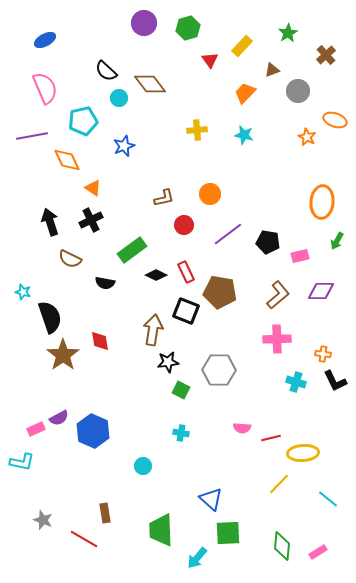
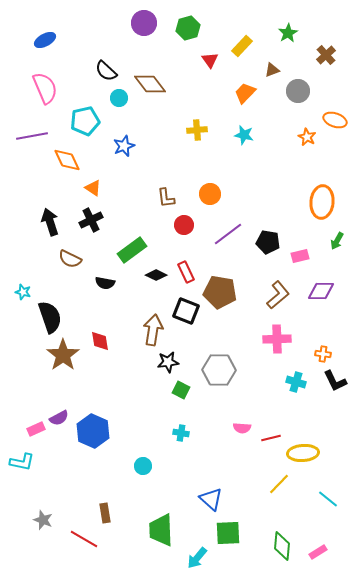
cyan pentagon at (83, 121): moved 2 px right
brown L-shape at (164, 198): moved 2 px right; rotated 95 degrees clockwise
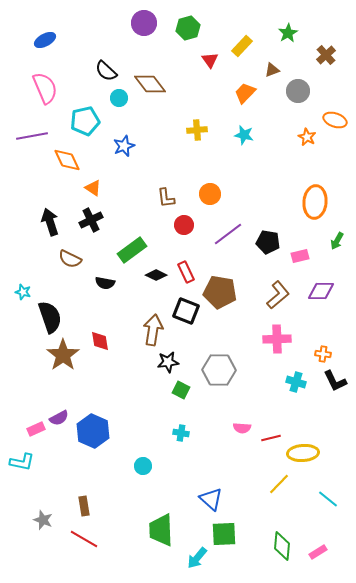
orange ellipse at (322, 202): moved 7 px left
brown rectangle at (105, 513): moved 21 px left, 7 px up
green square at (228, 533): moved 4 px left, 1 px down
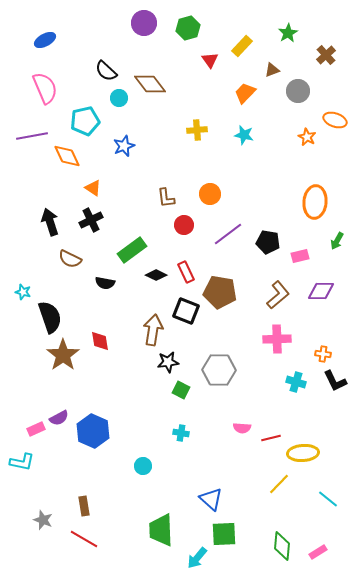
orange diamond at (67, 160): moved 4 px up
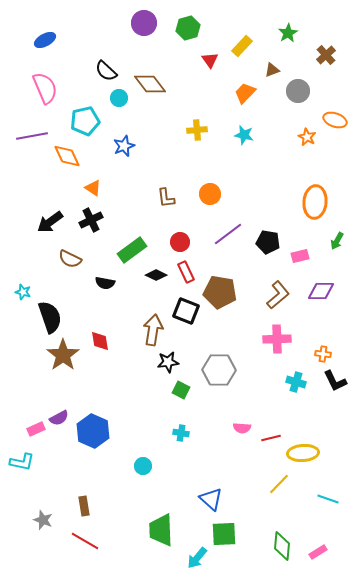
black arrow at (50, 222): rotated 108 degrees counterclockwise
red circle at (184, 225): moved 4 px left, 17 px down
cyan line at (328, 499): rotated 20 degrees counterclockwise
red line at (84, 539): moved 1 px right, 2 px down
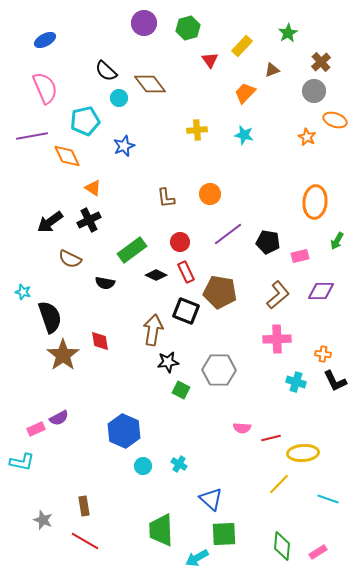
brown cross at (326, 55): moved 5 px left, 7 px down
gray circle at (298, 91): moved 16 px right
black cross at (91, 220): moved 2 px left
blue hexagon at (93, 431): moved 31 px right
cyan cross at (181, 433): moved 2 px left, 31 px down; rotated 21 degrees clockwise
cyan arrow at (197, 558): rotated 20 degrees clockwise
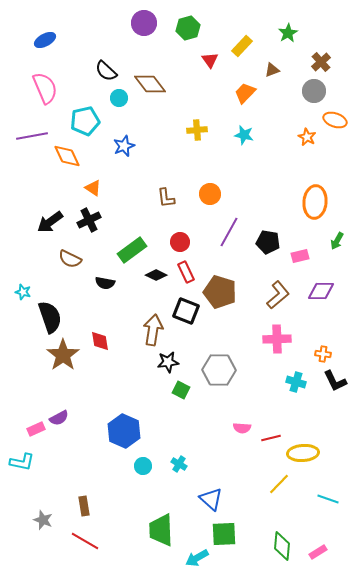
purple line at (228, 234): moved 1 px right, 2 px up; rotated 24 degrees counterclockwise
brown pentagon at (220, 292): rotated 8 degrees clockwise
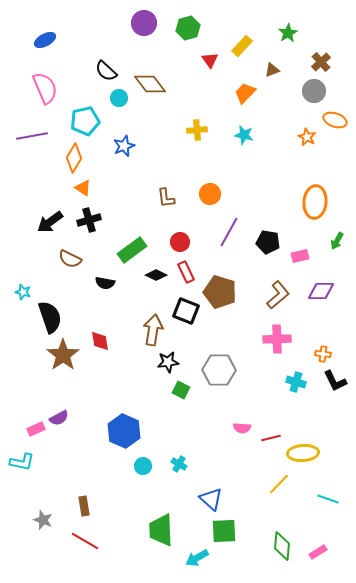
orange diamond at (67, 156): moved 7 px right, 2 px down; rotated 56 degrees clockwise
orange triangle at (93, 188): moved 10 px left
black cross at (89, 220): rotated 10 degrees clockwise
green square at (224, 534): moved 3 px up
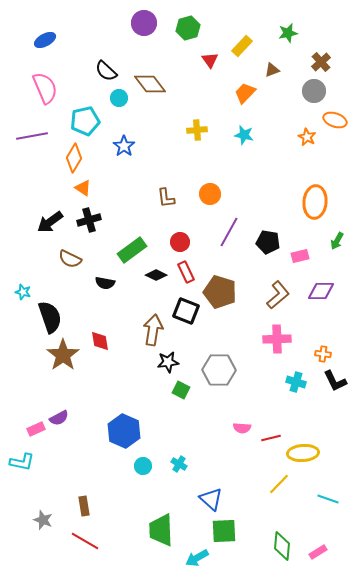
green star at (288, 33): rotated 18 degrees clockwise
blue star at (124, 146): rotated 15 degrees counterclockwise
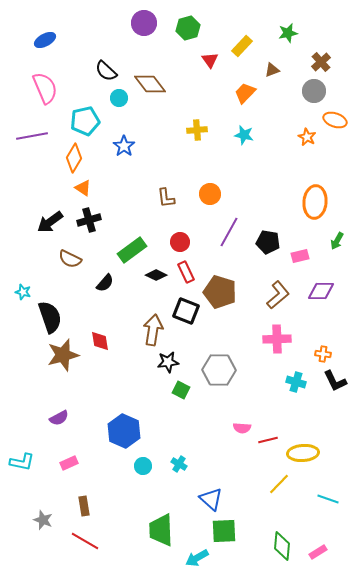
black semicircle at (105, 283): rotated 60 degrees counterclockwise
brown star at (63, 355): rotated 20 degrees clockwise
pink rectangle at (36, 429): moved 33 px right, 34 px down
red line at (271, 438): moved 3 px left, 2 px down
